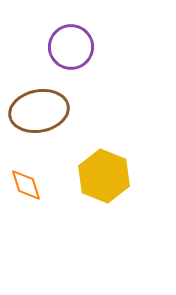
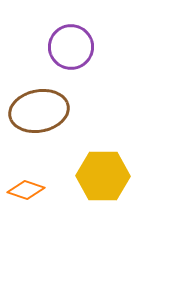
yellow hexagon: moved 1 px left; rotated 21 degrees counterclockwise
orange diamond: moved 5 px down; rotated 54 degrees counterclockwise
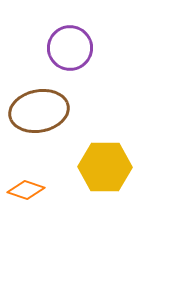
purple circle: moved 1 px left, 1 px down
yellow hexagon: moved 2 px right, 9 px up
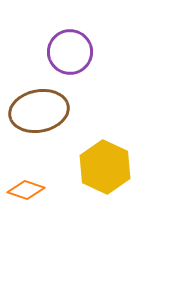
purple circle: moved 4 px down
yellow hexagon: rotated 24 degrees clockwise
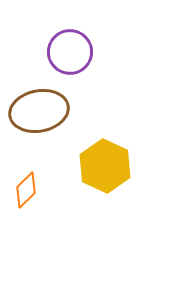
yellow hexagon: moved 1 px up
orange diamond: rotated 63 degrees counterclockwise
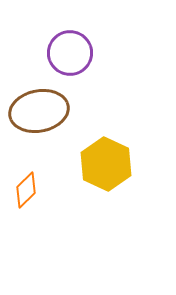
purple circle: moved 1 px down
yellow hexagon: moved 1 px right, 2 px up
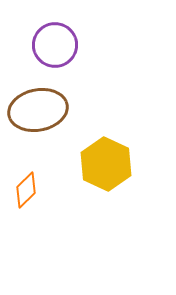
purple circle: moved 15 px left, 8 px up
brown ellipse: moved 1 px left, 1 px up
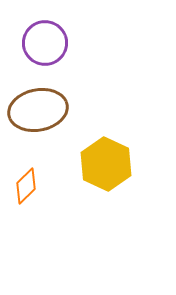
purple circle: moved 10 px left, 2 px up
orange diamond: moved 4 px up
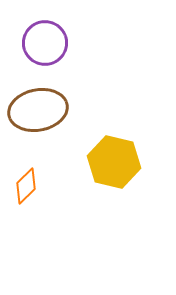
yellow hexagon: moved 8 px right, 2 px up; rotated 12 degrees counterclockwise
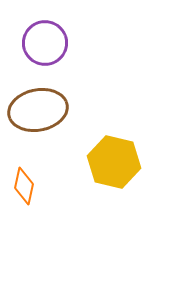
orange diamond: moved 2 px left; rotated 33 degrees counterclockwise
